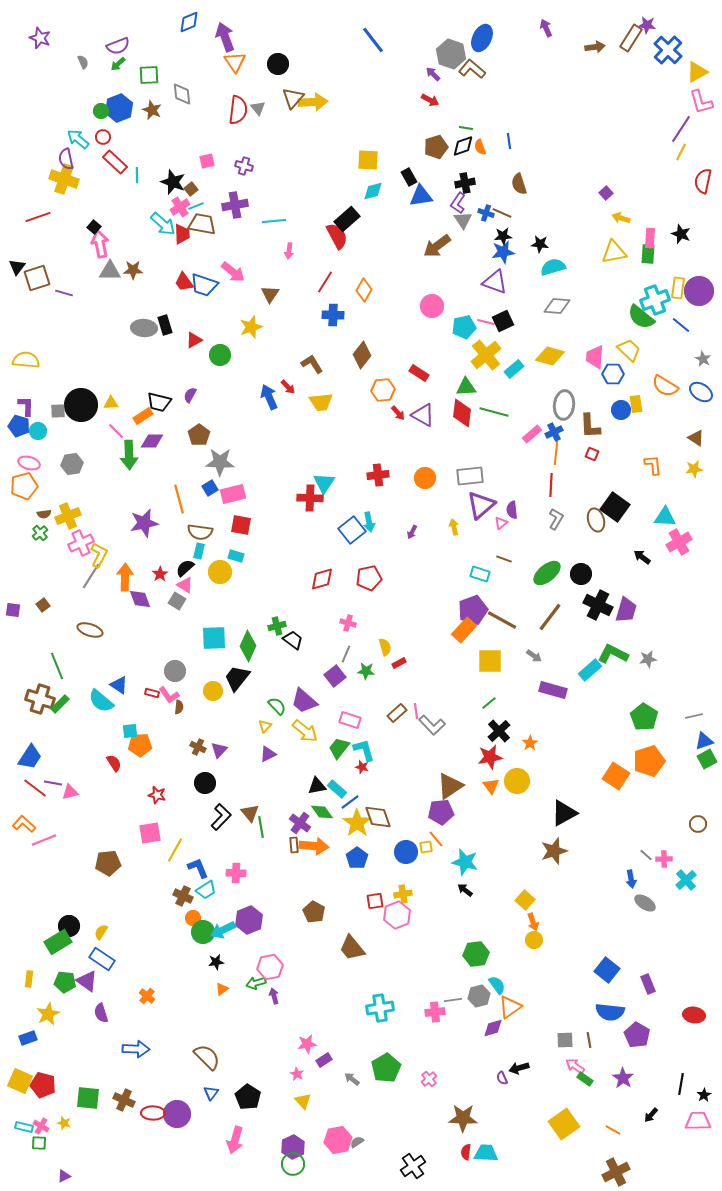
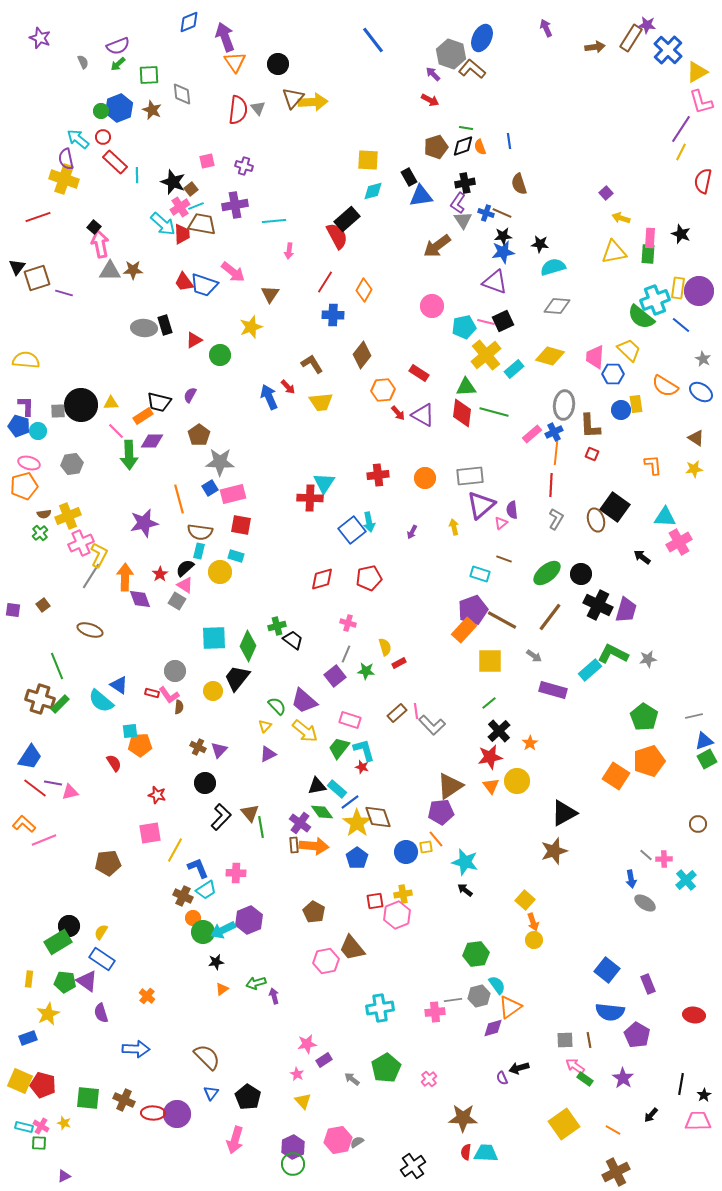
pink hexagon at (270, 967): moved 56 px right, 6 px up
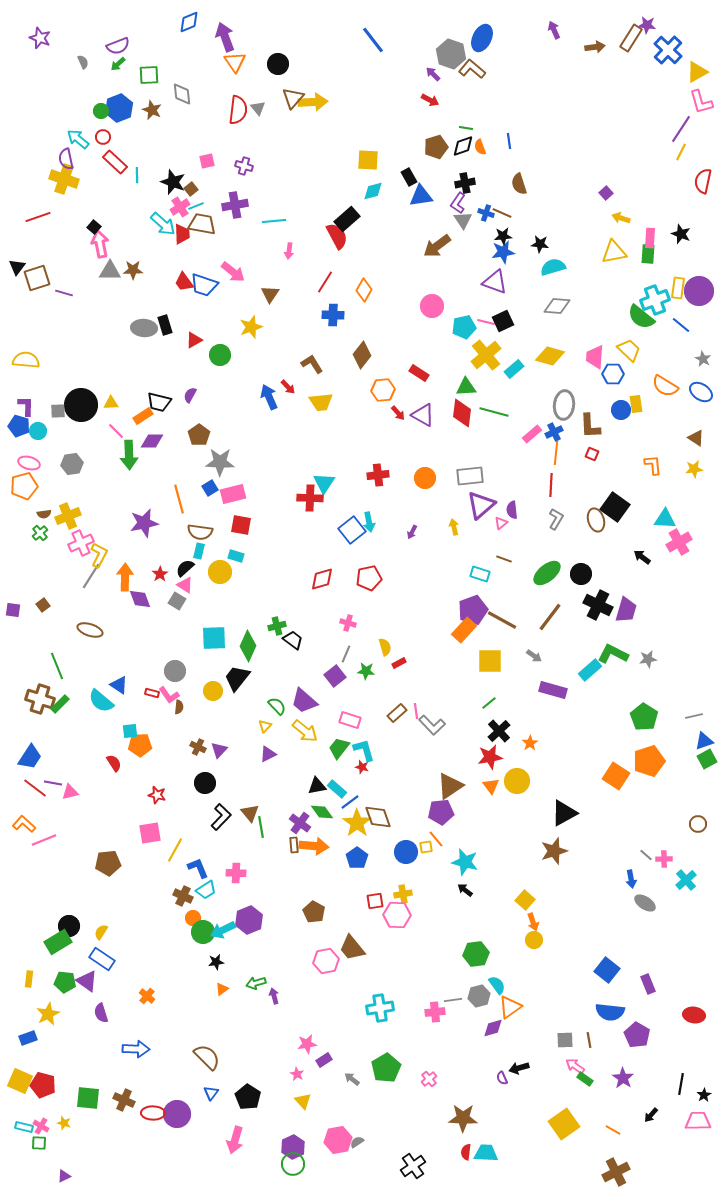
purple arrow at (546, 28): moved 8 px right, 2 px down
cyan triangle at (665, 517): moved 2 px down
pink hexagon at (397, 915): rotated 24 degrees clockwise
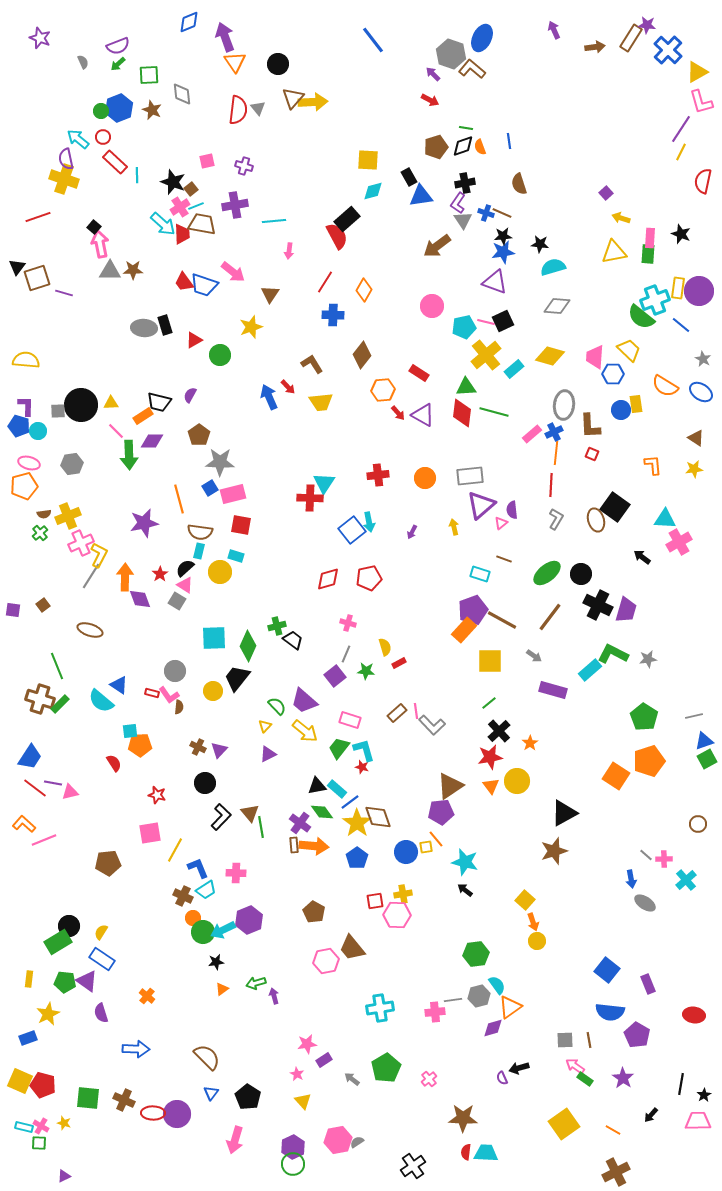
red diamond at (322, 579): moved 6 px right
yellow circle at (534, 940): moved 3 px right, 1 px down
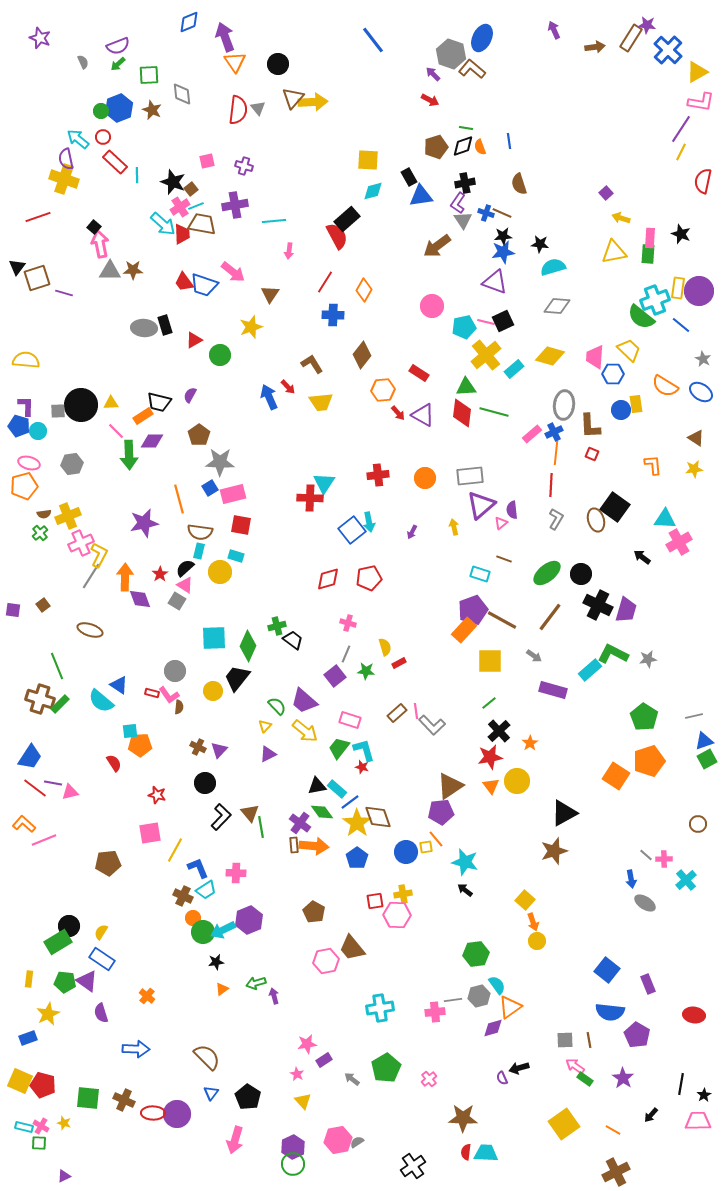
pink L-shape at (701, 102): rotated 64 degrees counterclockwise
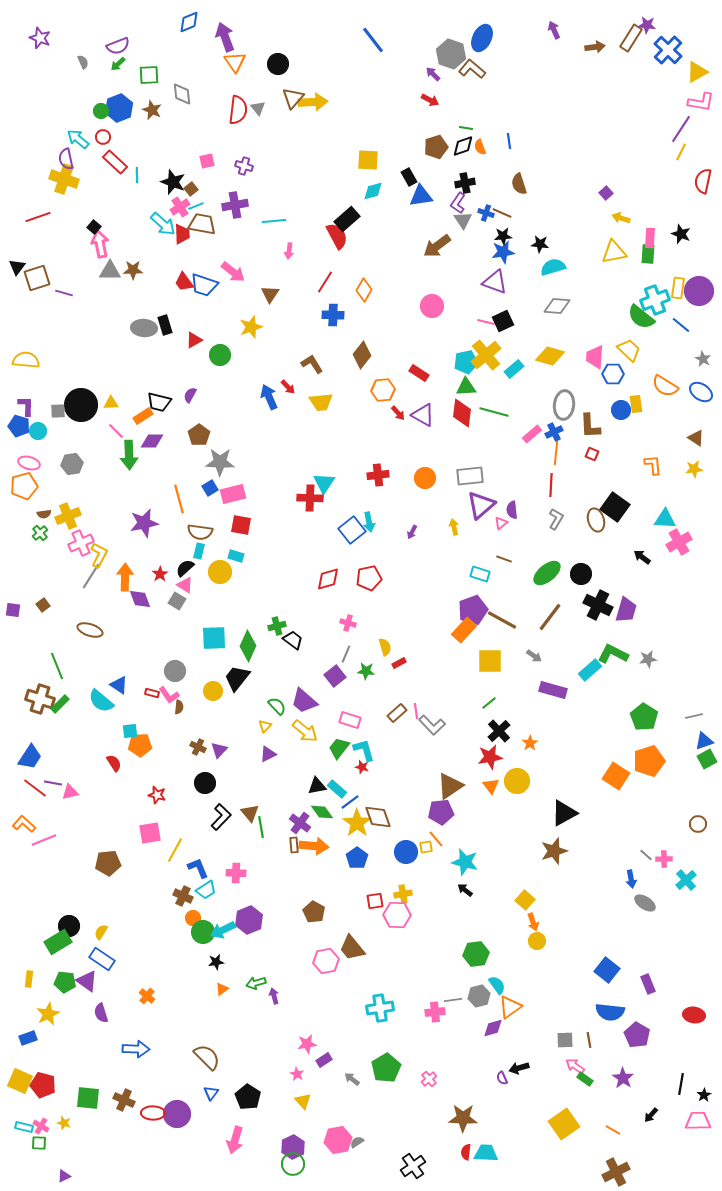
cyan pentagon at (464, 327): moved 2 px right, 35 px down
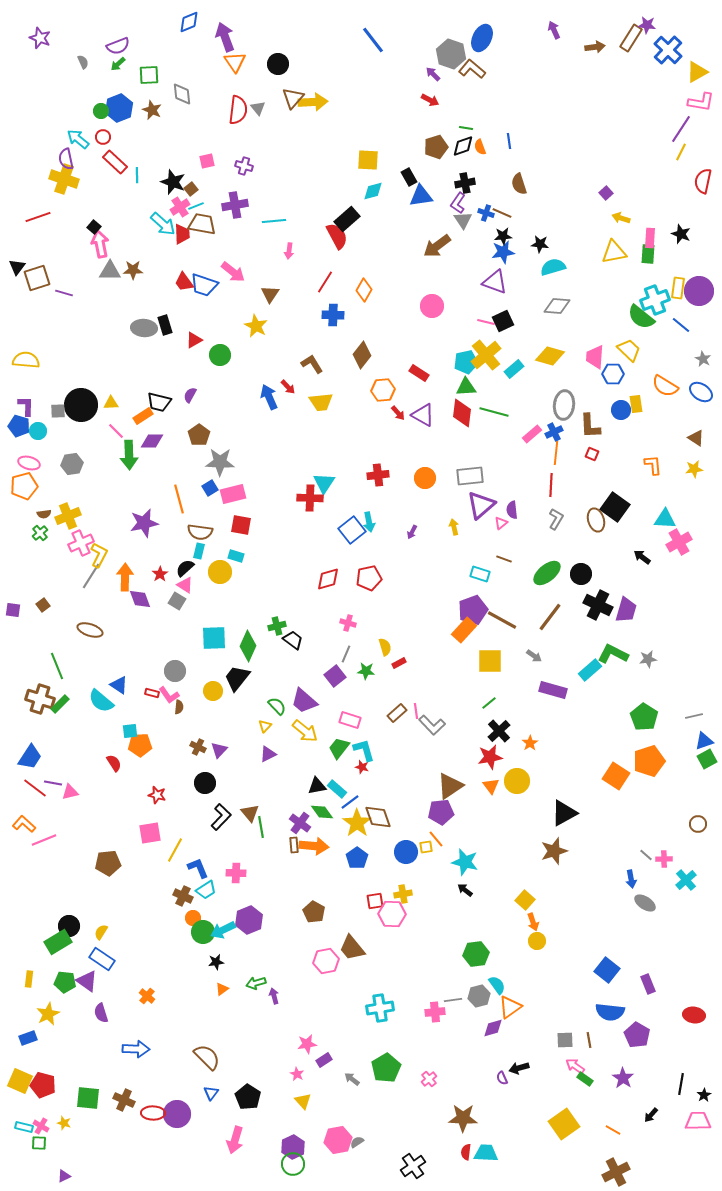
yellow star at (251, 327): moved 5 px right, 1 px up; rotated 25 degrees counterclockwise
pink hexagon at (397, 915): moved 5 px left, 1 px up
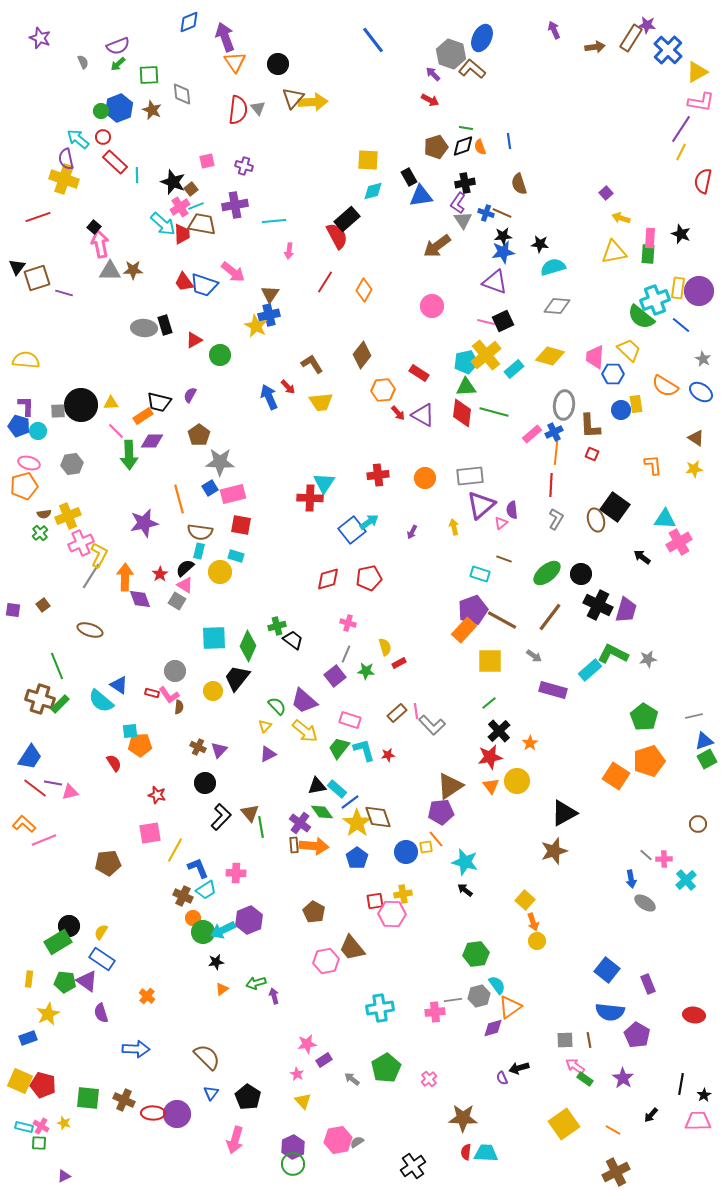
blue cross at (333, 315): moved 64 px left; rotated 15 degrees counterclockwise
cyan arrow at (369, 522): rotated 114 degrees counterclockwise
red star at (362, 767): moved 26 px right, 12 px up; rotated 24 degrees counterclockwise
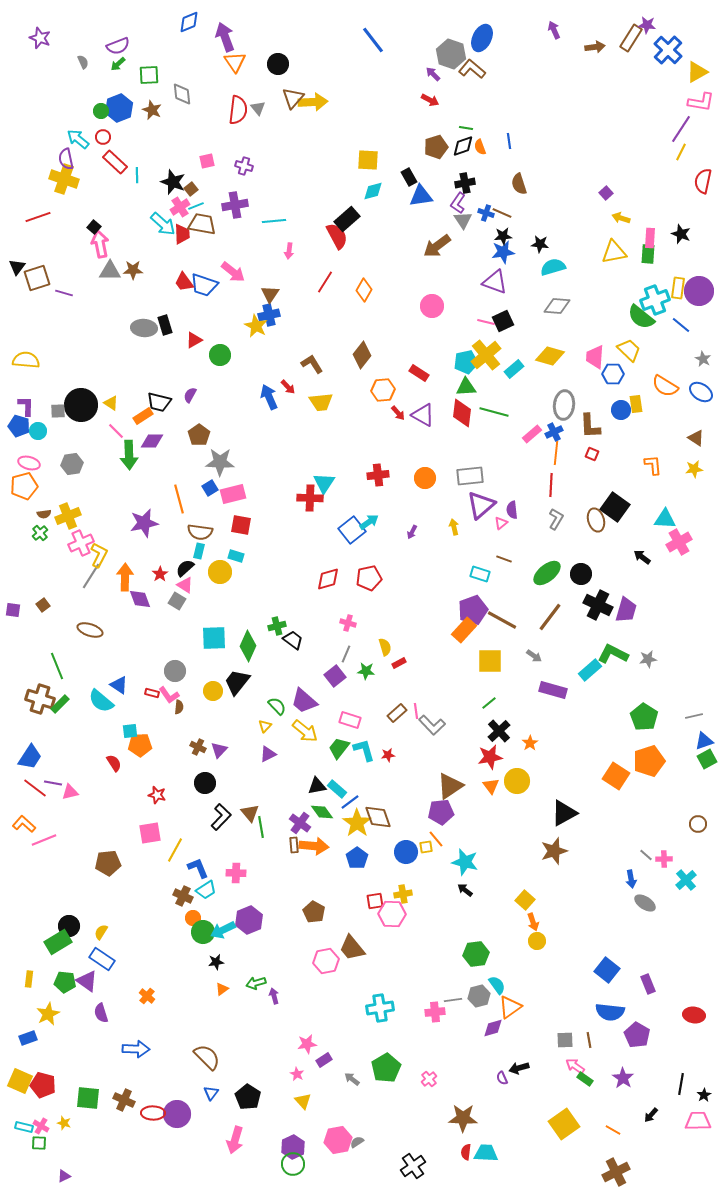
yellow triangle at (111, 403): rotated 35 degrees clockwise
black trapezoid at (237, 678): moved 4 px down
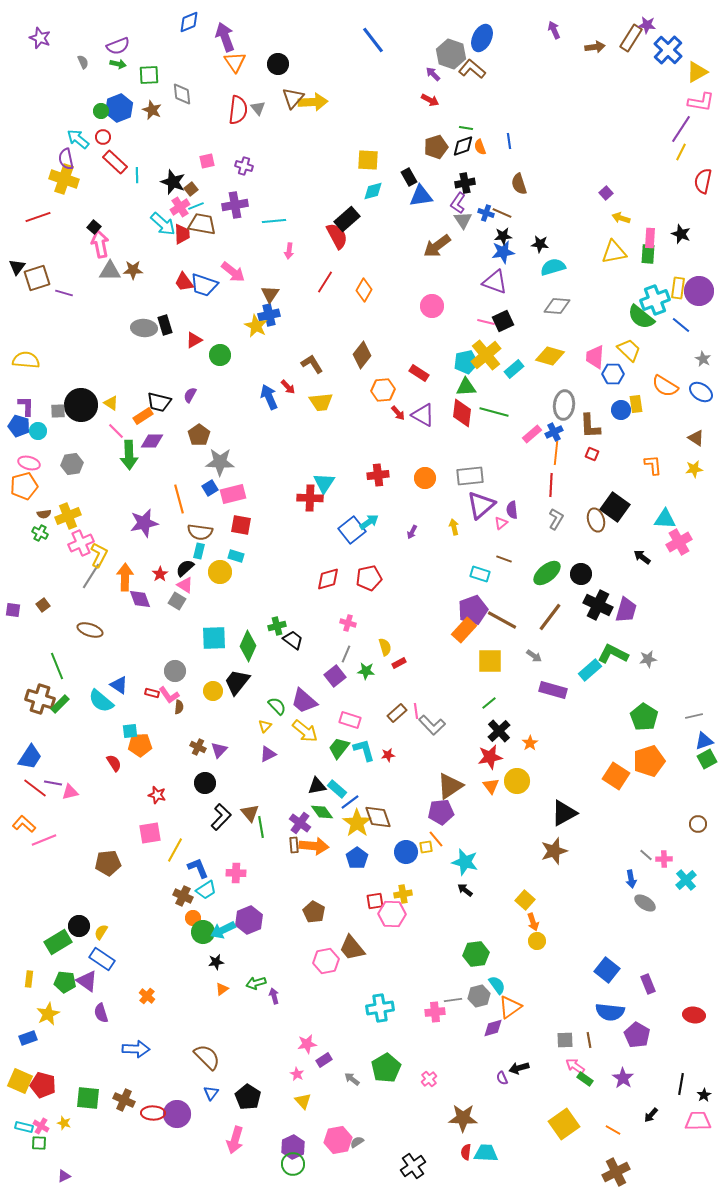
green arrow at (118, 64): rotated 126 degrees counterclockwise
green cross at (40, 533): rotated 21 degrees counterclockwise
black circle at (69, 926): moved 10 px right
